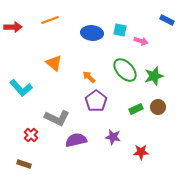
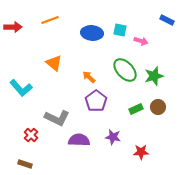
purple semicircle: moved 3 px right; rotated 15 degrees clockwise
brown rectangle: moved 1 px right
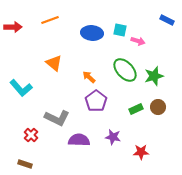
pink arrow: moved 3 px left
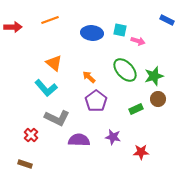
cyan L-shape: moved 25 px right
brown circle: moved 8 px up
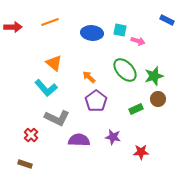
orange line: moved 2 px down
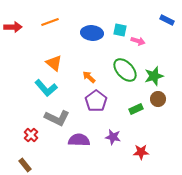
brown rectangle: moved 1 px down; rotated 32 degrees clockwise
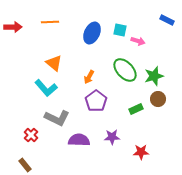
orange line: rotated 18 degrees clockwise
blue ellipse: rotated 70 degrees counterclockwise
orange arrow: rotated 104 degrees counterclockwise
purple star: moved 1 px left; rotated 14 degrees counterclockwise
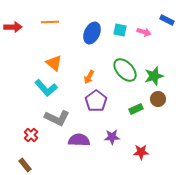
pink arrow: moved 6 px right, 9 px up
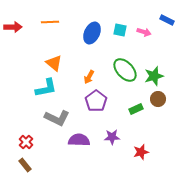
cyan L-shape: rotated 60 degrees counterclockwise
red cross: moved 5 px left, 7 px down
red star: rotated 14 degrees counterclockwise
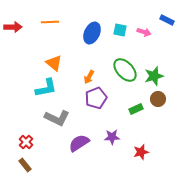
purple pentagon: moved 3 px up; rotated 15 degrees clockwise
purple semicircle: moved 3 px down; rotated 35 degrees counterclockwise
